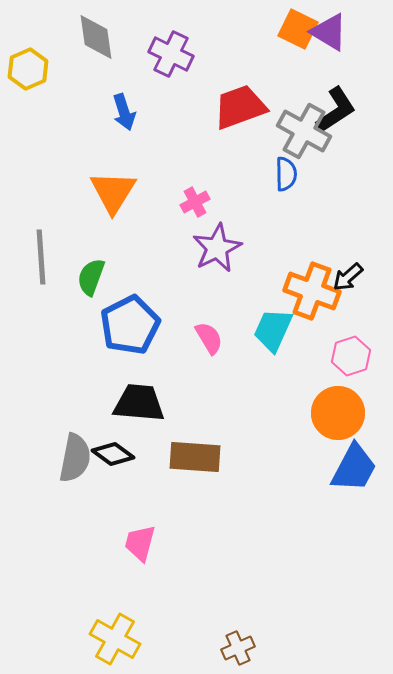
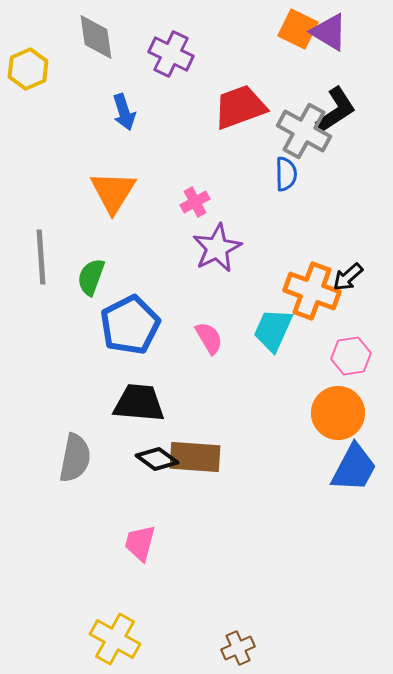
pink hexagon: rotated 9 degrees clockwise
black diamond: moved 44 px right, 5 px down
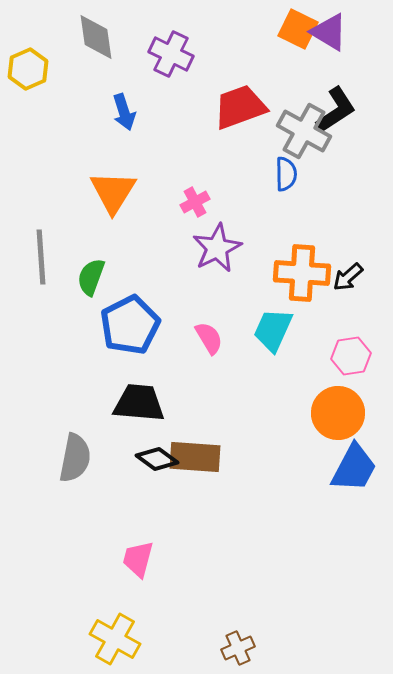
orange cross: moved 10 px left, 18 px up; rotated 16 degrees counterclockwise
pink trapezoid: moved 2 px left, 16 px down
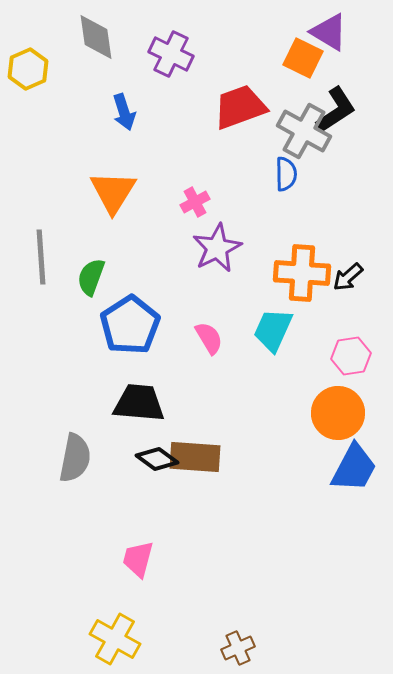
orange square: moved 5 px right, 29 px down
blue pentagon: rotated 6 degrees counterclockwise
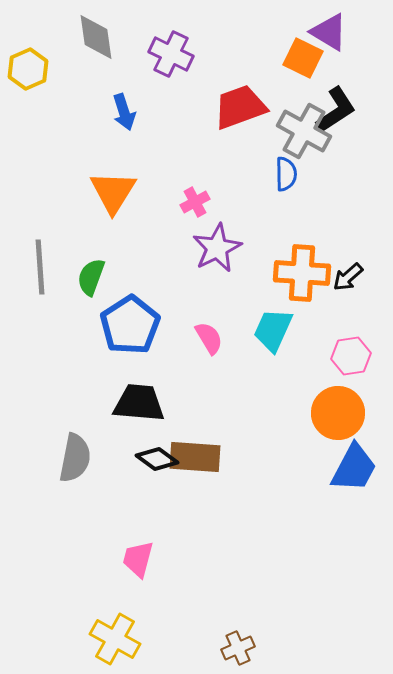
gray line: moved 1 px left, 10 px down
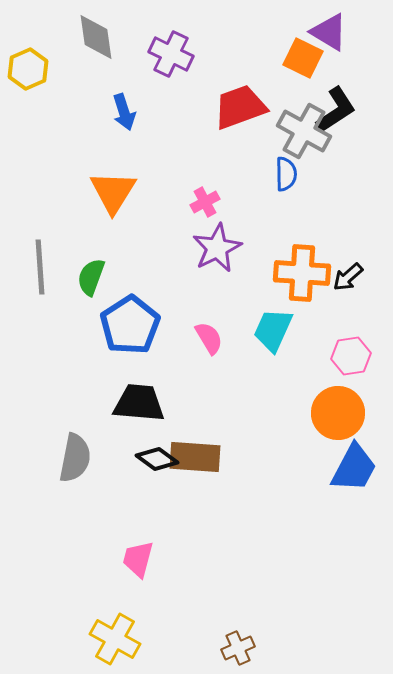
pink cross: moved 10 px right
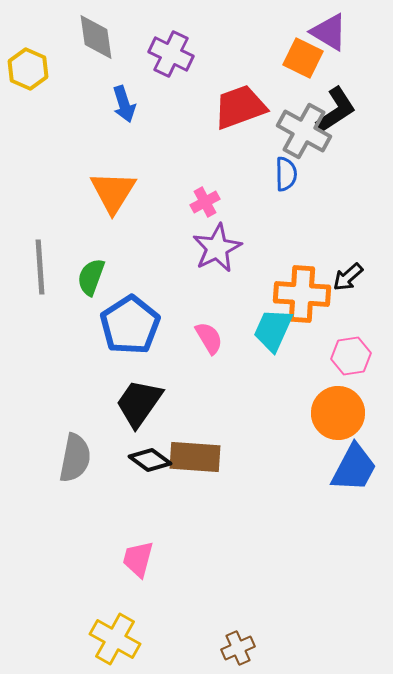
yellow hexagon: rotated 12 degrees counterclockwise
blue arrow: moved 8 px up
orange cross: moved 21 px down
black trapezoid: rotated 60 degrees counterclockwise
black diamond: moved 7 px left, 1 px down
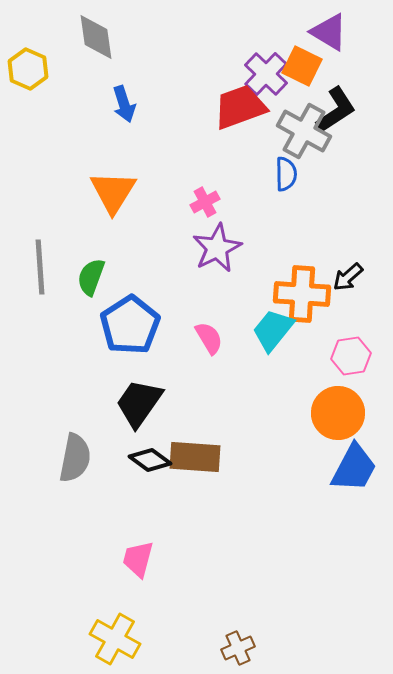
purple cross: moved 95 px right, 20 px down; rotated 18 degrees clockwise
orange square: moved 1 px left, 8 px down
cyan trapezoid: rotated 15 degrees clockwise
